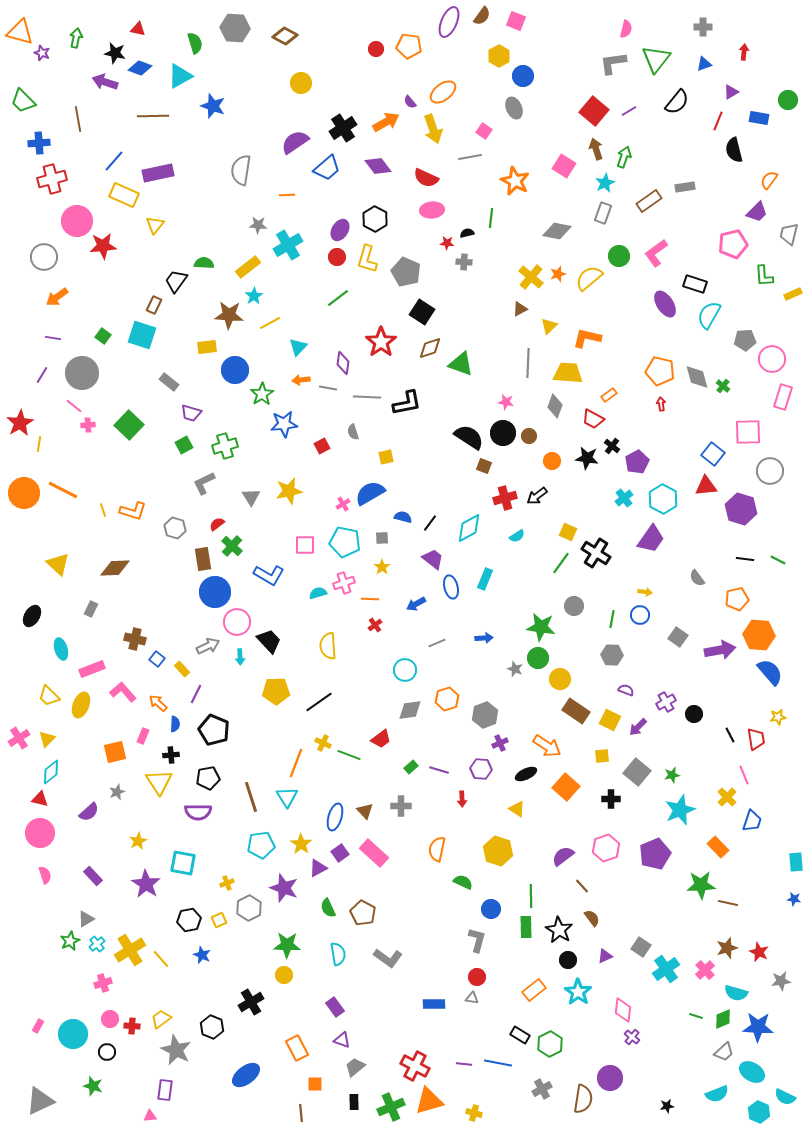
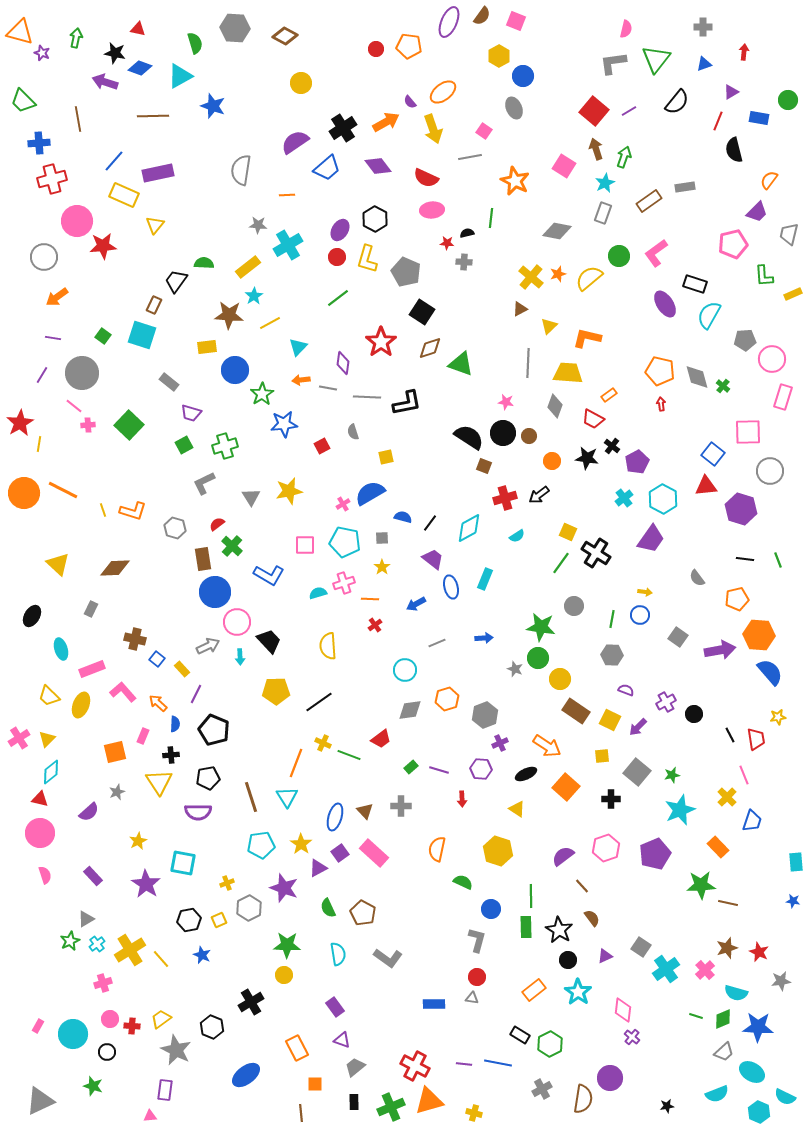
black arrow at (537, 496): moved 2 px right, 1 px up
green line at (778, 560): rotated 42 degrees clockwise
blue star at (794, 899): moved 1 px left, 2 px down
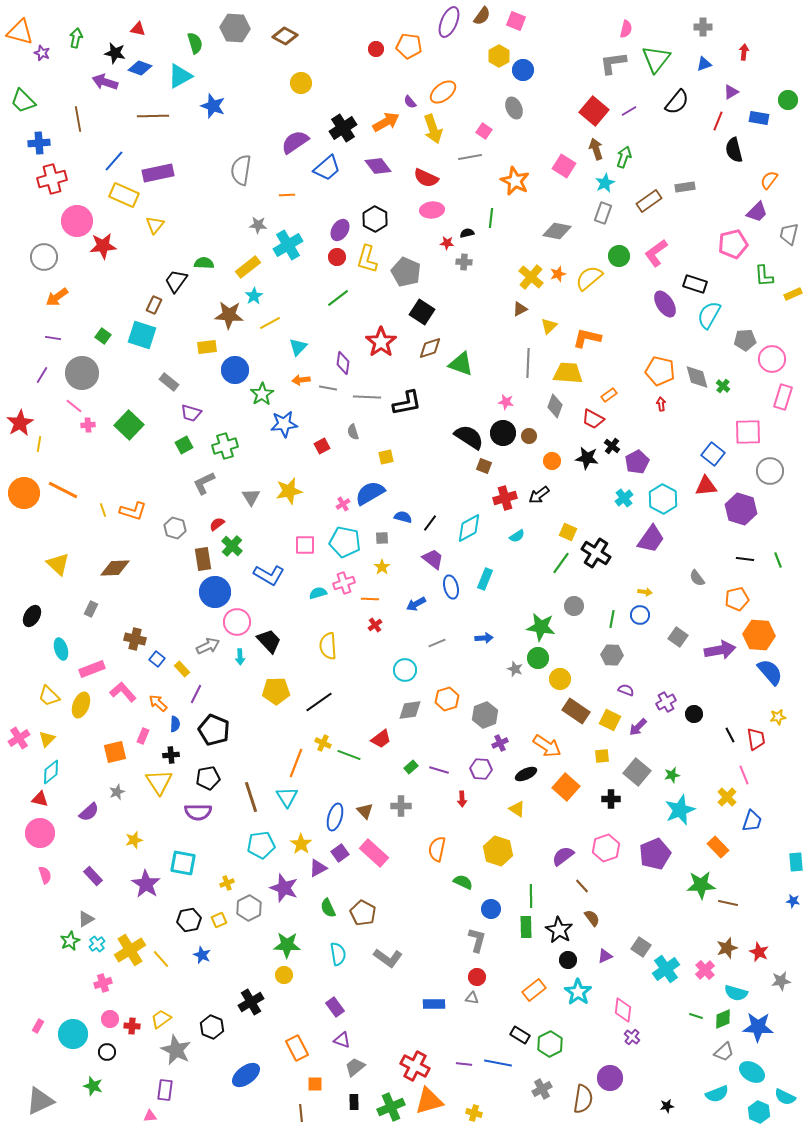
blue circle at (523, 76): moved 6 px up
yellow star at (138, 841): moved 4 px left, 1 px up; rotated 12 degrees clockwise
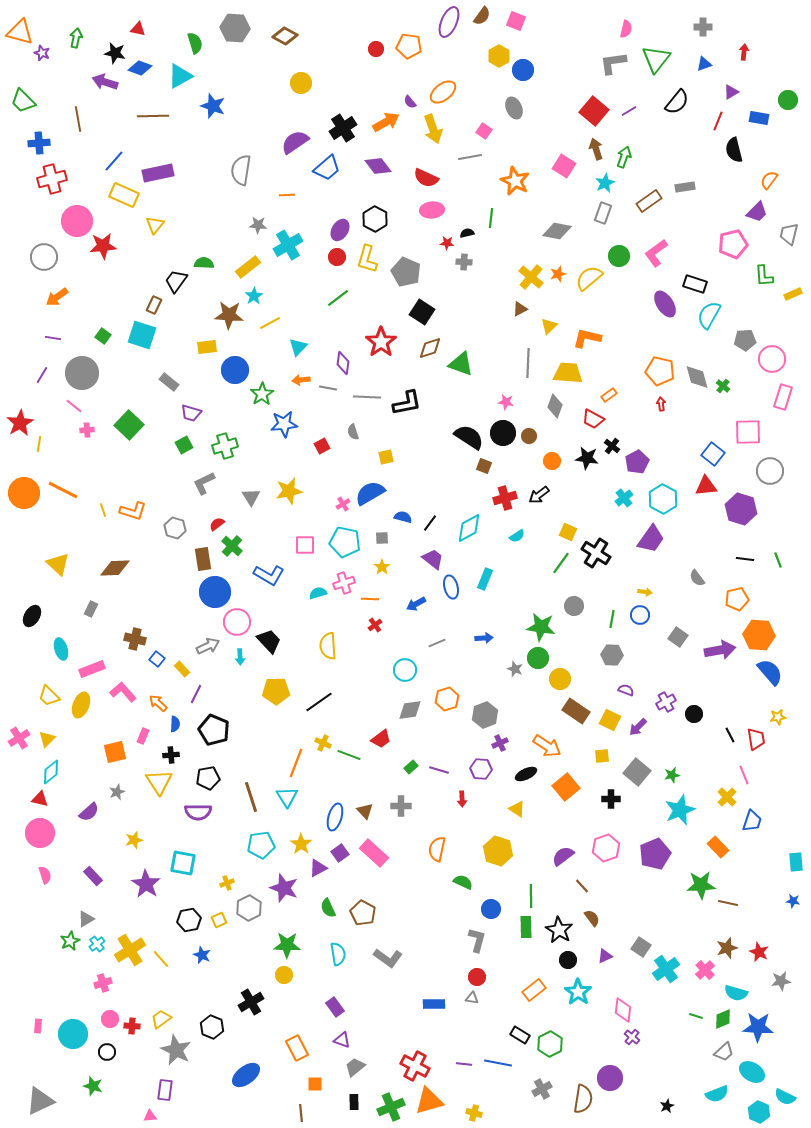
pink cross at (88, 425): moved 1 px left, 5 px down
orange square at (566, 787): rotated 8 degrees clockwise
pink rectangle at (38, 1026): rotated 24 degrees counterclockwise
black star at (667, 1106): rotated 16 degrees counterclockwise
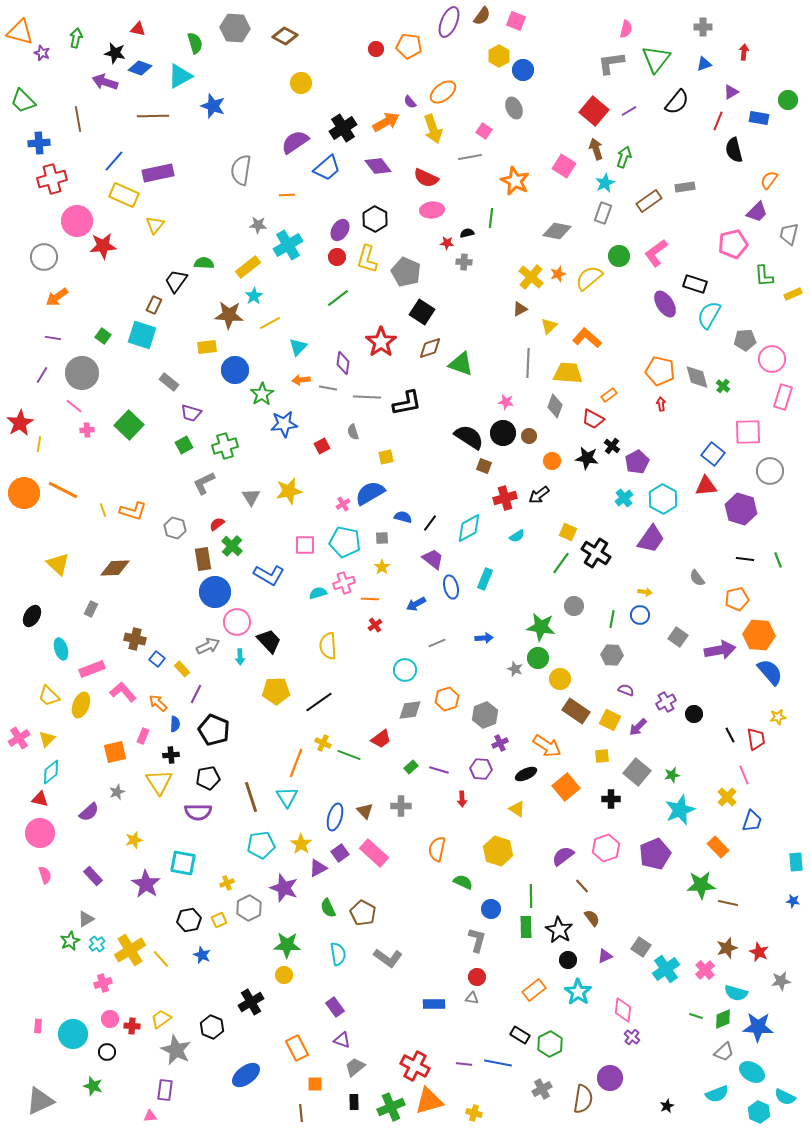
gray L-shape at (613, 63): moved 2 px left
orange L-shape at (587, 338): rotated 28 degrees clockwise
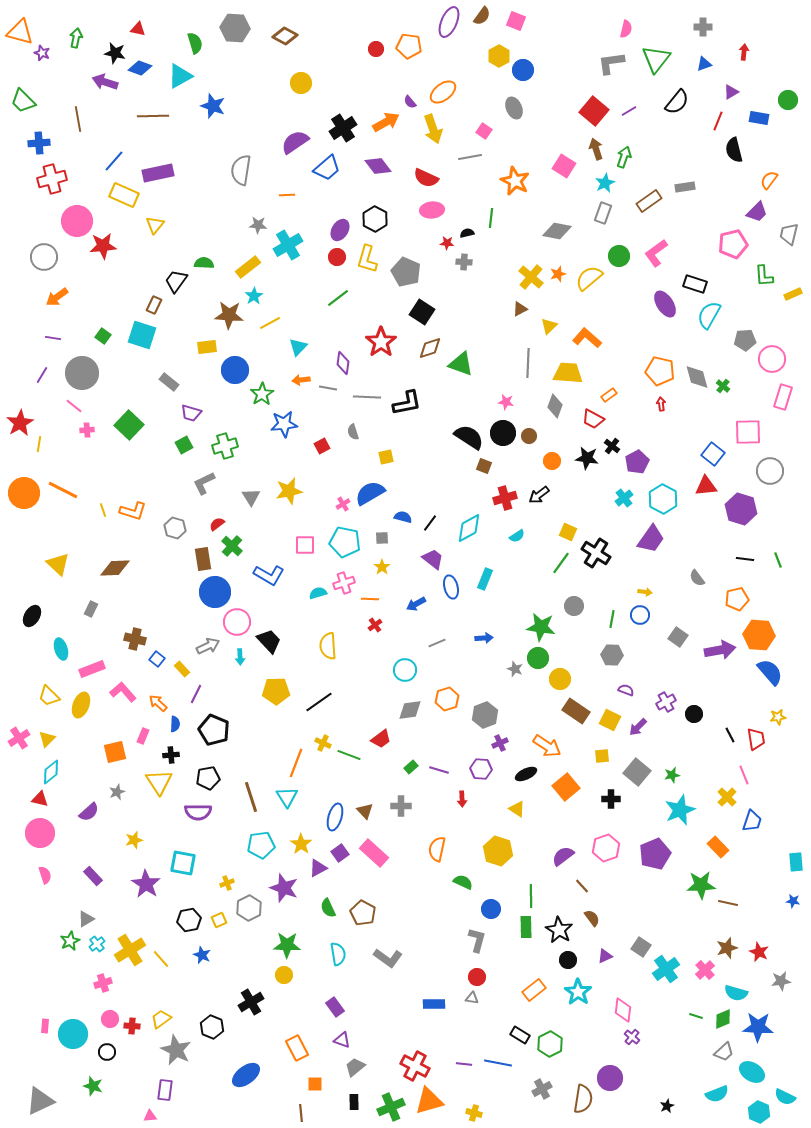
pink rectangle at (38, 1026): moved 7 px right
